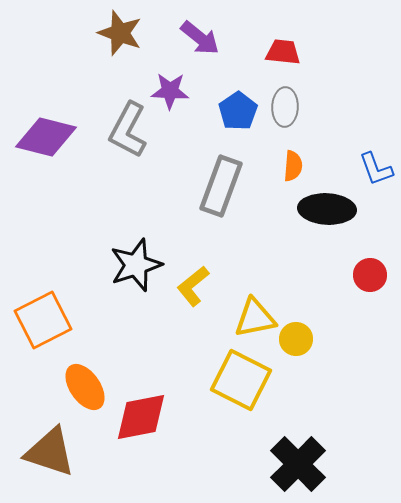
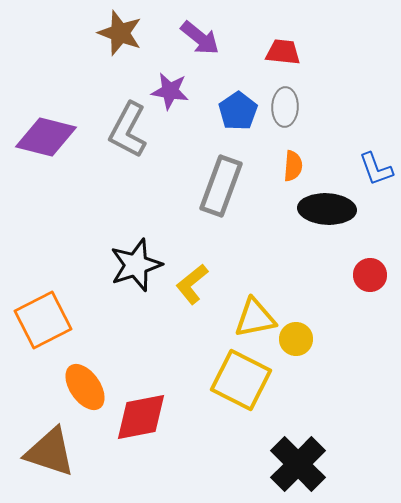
purple star: rotated 6 degrees clockwise
yellow L-shape: moved 1 px left, 2 px up
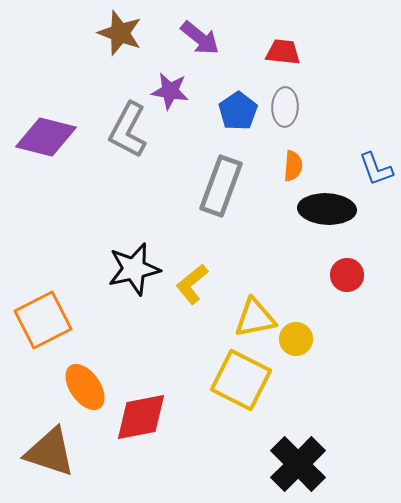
black star: moved 2 px left, 4 px down; rotated 6 degrees clockwise
red circle: moved 23 px left
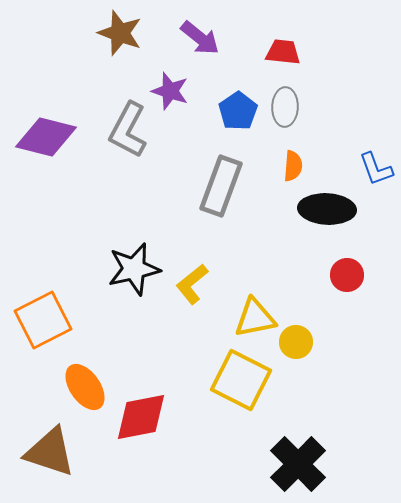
purple star: rotated 9 degrees clockwise
yellow circle: moved 3 px down
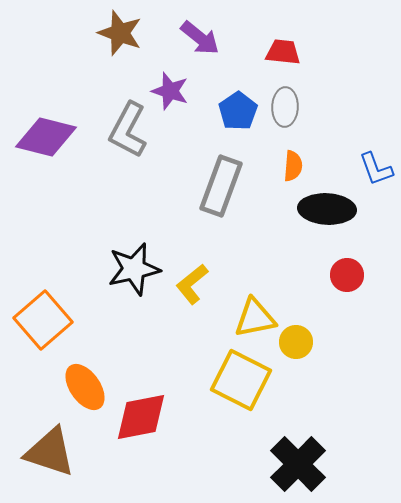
orange square: rotated 14 degrees counterclockwise
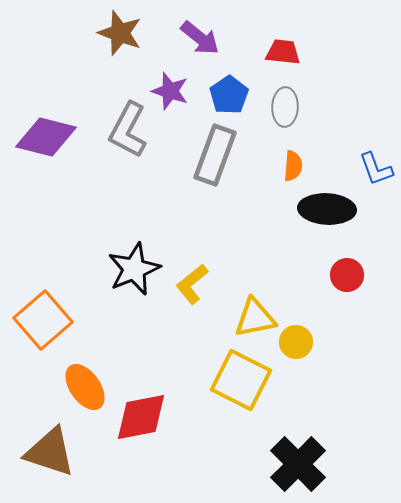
blue pentagon: moved 9 px left, 16 px up
gray rectangle: moved 6 px left, 31 px up
black star: rotated 10 degrees counterclockwise
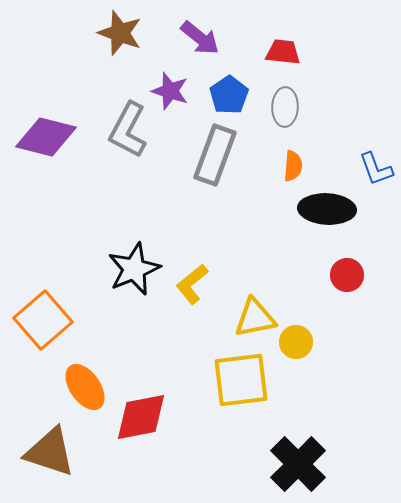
yellow square: rotated 34 degrees counterclockwise
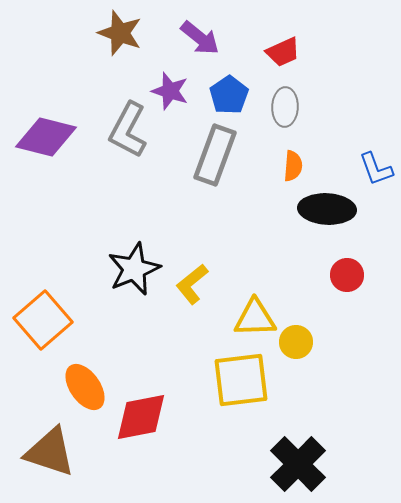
red trapezoid: rotated 150 degrees clockwise
yellow triangle: rotated 9 degrees clockwise
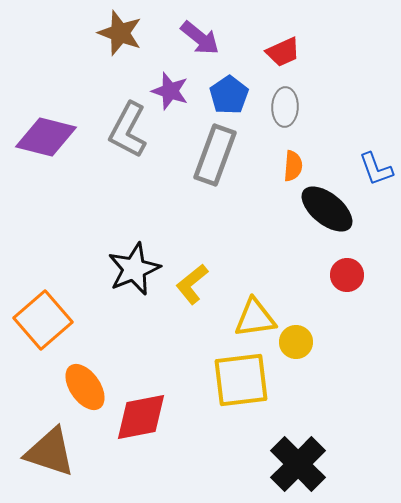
black ellipse: rotated 36 degrees clockwise
yellow triangle: rotated 6 degrees counterclockwise
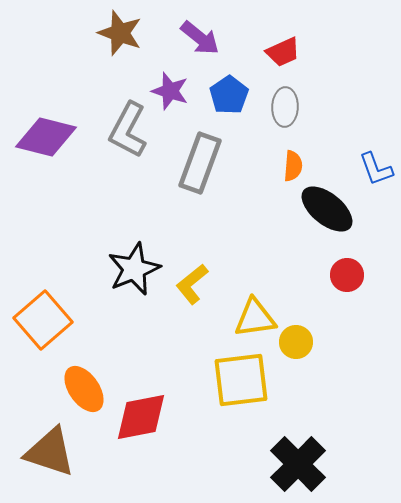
gray rectangle: moved 15 px left, 8 px down
orange ellipse: moved 1 px left, 2 px down
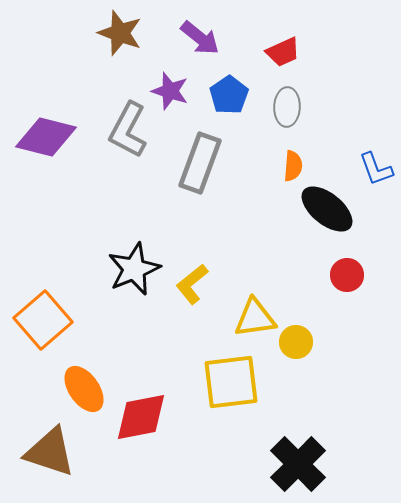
gray ellipse: moved 2 px right
yellow square: moved 10 px left, 2 px down
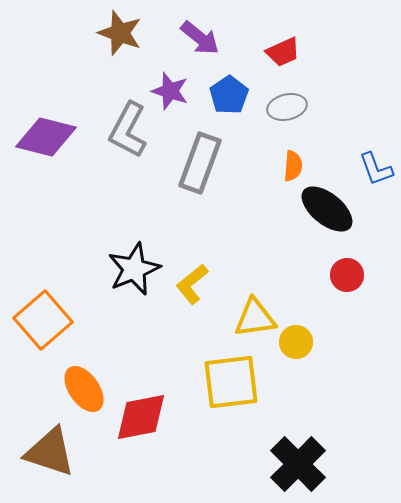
gray ellipse: rotated 75 degrees clockwise
